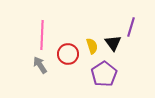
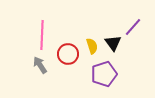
purple line: moved 2 px right; rotated 24 degrees clockwise
purple pentagon: rotated 15 degrees clockwise
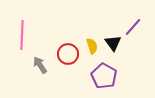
pink line: moved 20 px left
purple pentagon: moved 2 px down; rotated 25 degrees counterclockwise
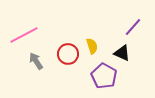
pink line: moved 2 px right; rotated 60 degrees clockwise
black triangle: moved 9 px right, 10 px down; rotated 30 degrees counterclockwise
gray arrow: moved 4 px left, 4 px up
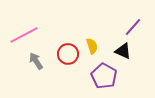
black triangle: moved 1 px right, 2 px up
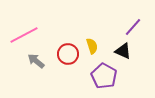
gray arrow: rotated 18 degrees counterclockwise
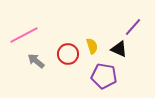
black triangle: moved 4 px left, 2 px up
purple pentagon: rotated 20 degrees counterclockwise
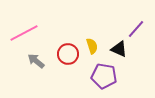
purple line: moved 3 px right, 2 px down
pink line: moved 2 px up
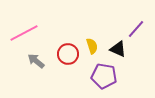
black triangle: moved 1 px left
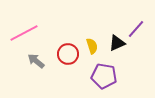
black triangle: moved 1 px left, 6 px up; rotated 48 degrees counterclockwise
